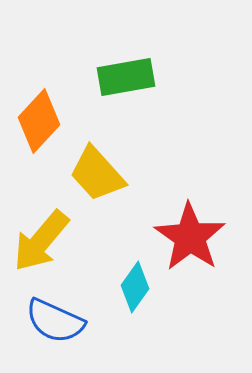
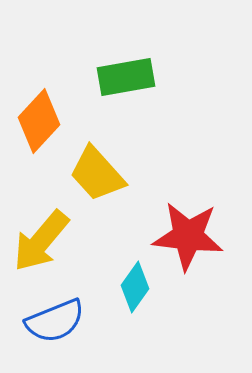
red star: moved 2 px left, 1 px up; rotated 28 degrees counterclockwise
blue semicircle: rotated 46 degrees counterclockwise
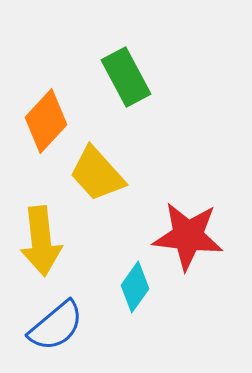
green rectangle: rotated 72 degrees clockwise
orange diamond: moved 7 px right
yellow arrow: rotated 46 degrees counterclockwise
blue semicircle: moved 1 px right, 5 px down; rotated 18 degrees counterclockwise
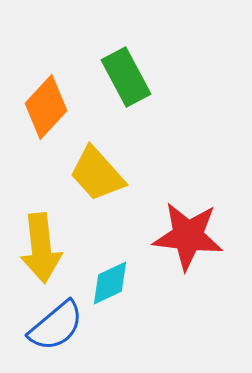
orange diamond: moved 14 px up
yellow arrow: moved 7 px down
cyan diamond: moved 25 px left, 4 px up; rotated 30 degrees clockwise
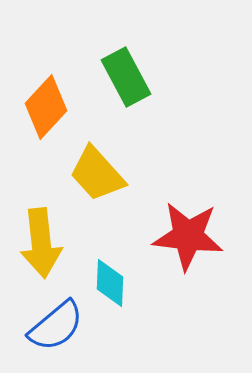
yellow arrow: moved 5 px up
cyan diamond: rotated 63 degrees counterclockwise
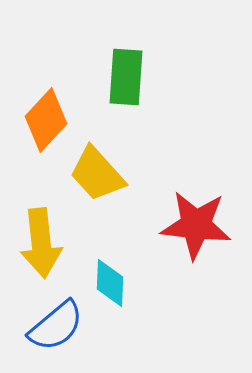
green rectangle: rotated 32 degrees clockwise
orange diamond: moved 13 px down
red star: moved 8 px right, 11 px up
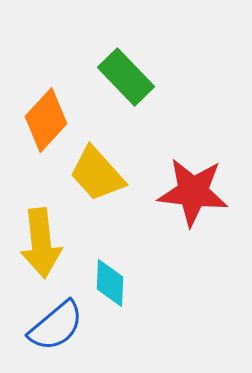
green rectangle: rotated 48 degrees counterclockwise
red star: moved 3 px left, 33 px up
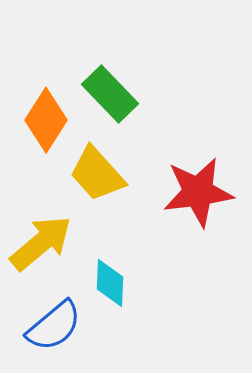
green rectangle: moved 16 px left, 17 px down
orange diamond: rotated 10 degrees counterclockwise
red star: moved 5 px right; rotated 14 degrees counterclockwise
yellow arrow: rotated 124 degrees counterclockwise
blue semicircle: moved 2 px left
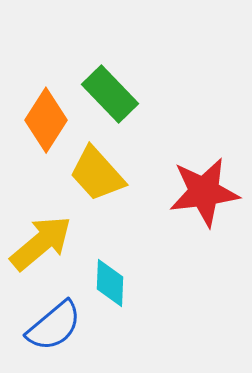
red star: moved 6 px right
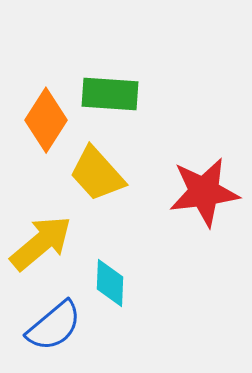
green rectangle: rotated 42 degrees counterclockwise
